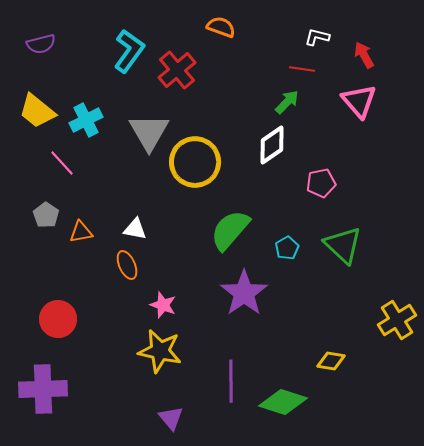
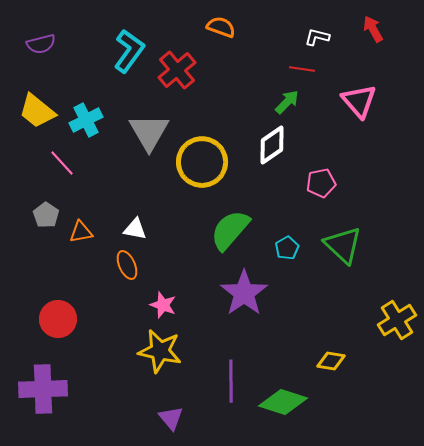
red arrow: moved 9 px right, 26 px up
yellow circle: moved 7 px right
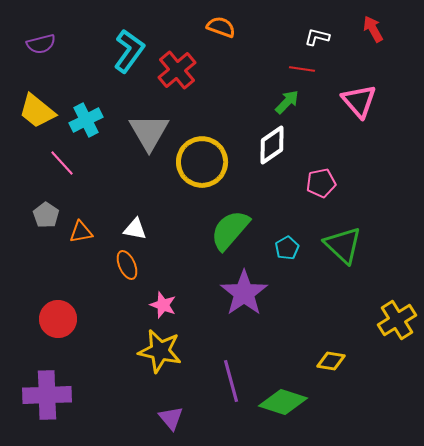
purple line: rotated 15 degrees counterclockwise
purple cross: moved 4 px right, 6 px down
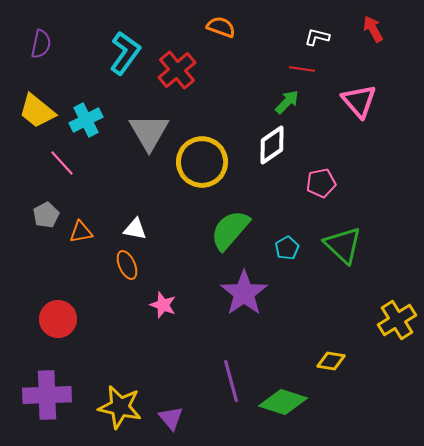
purple semicircle: rotated 64 degrees counterclockwise
cyan L-shape: moved 4 px left, 2 px down
gray pentagon: rotated 10 degrees clockwise
yellow star: moved 40 px left, 56 px down
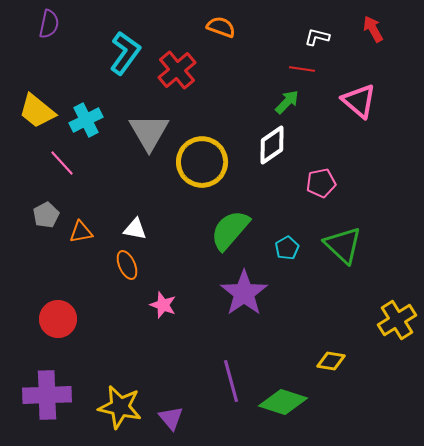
purple semicircle: moved 8 px right, 20 px up
pink triangle: rotated 9 degrees counterclockwise
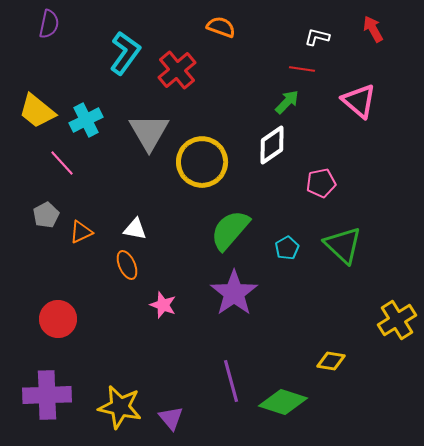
orange triangle: rotated 15 degrees counterclockwise
purple star: moved 10 px left
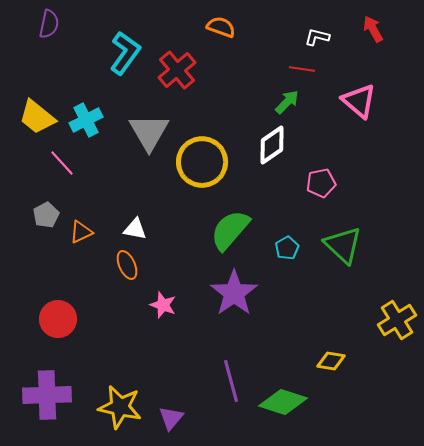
yellow trapezoid: moved 6 px down
purple triangle: rotated 20 degrees clockwise
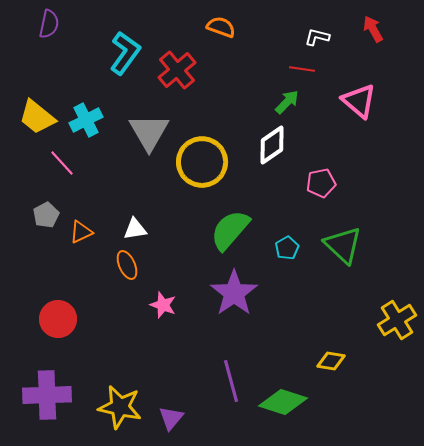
white triangle: rotated 20 degrees counterclockwise
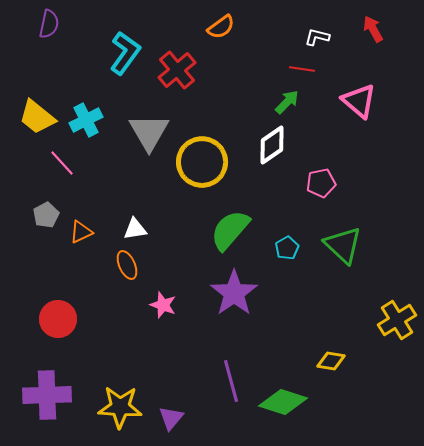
orange semicircle: rotated 124 degrees clockwise
yellow star: rotated 9 degrees counterclockwise
